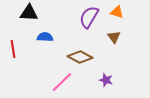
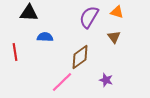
red line: moved 2 px right, 3 px down
brown diamond: rotated 65 degrees counterclockwise
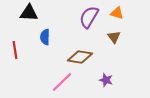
orange triangle: moved 1 px down
blue semicircle: rotated 91 degrees counterclockwise
red line: moved 2 px up
brown diamond: rotated 45 degrees clockwise
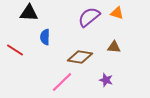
purple semicircle: rotated 20 degrees clockwise
brown triangle: moved 10 px down; rotated 48 degrees counterclockwise
red line: rotated 48 degrees counterclockwise
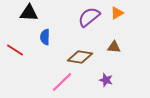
orange triangle: rotated 48 degrees counterclockwise
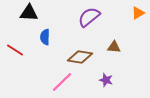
orange triangle: moved 21 px right
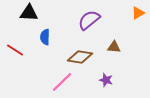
purple semicircle: moved 3 px down
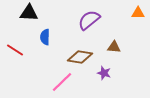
orange triangle: rotated 32 degrees clockwise
purple star: moved 2 px left, 7 px up
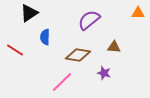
black triangle: rotated 36 degrees counterclockwise
brown diamond: moved 2 px left, 2 px up
